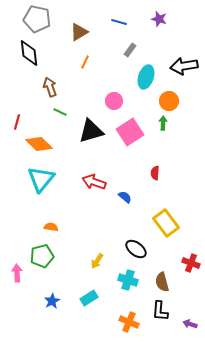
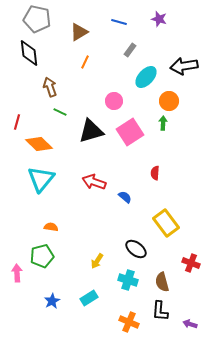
cyan ellipse: rotated 25 degrees clockwise
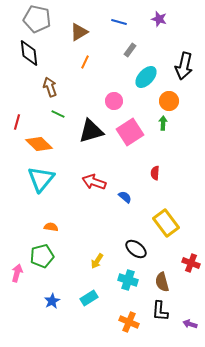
black arrow: rotated 68 degrees counterclockwise
green line: moved 2 px left, 2 px down
pink arrow: rotated 18 degrees clockwise
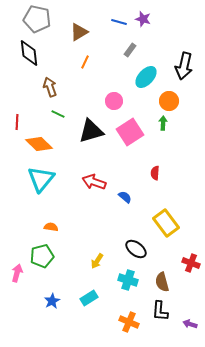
purple star: moved 16 px left
red line: rotated 14 degrees counterclockwise
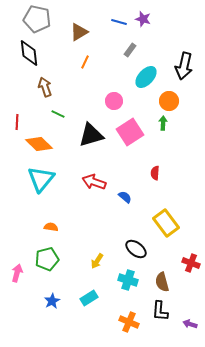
brown arrow: moved 5 px left
black triangle: moved 4 px down
green pentagon: moved 5 px right, 3 px down
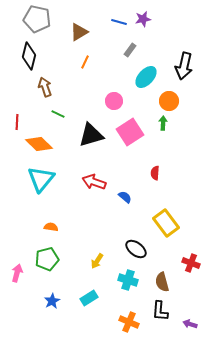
purple star: rotated 28 degrees counterclockwise
black diamond: moved 3 px down; rotated 20 degrees clockwise
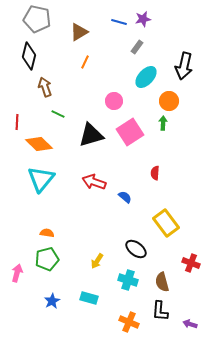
gray rectangle: moved 7 px right, 3 px up
orange semicircle: moved 4 px left, 6 px down
cyan rectangle: rotated 48 degrees clockwise
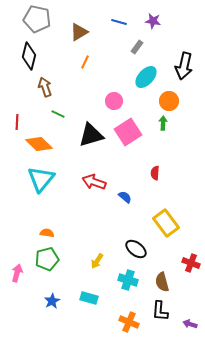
purple star: moved 10 px right, 2 px down; rotated 21 degrees clockwise
pink square: moved 2 px left
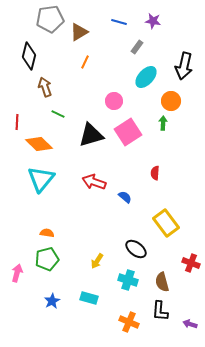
gray pentagon: moved 13 px right; rotated 20 degrees counterclockwise
orange circle: moved 2 px right
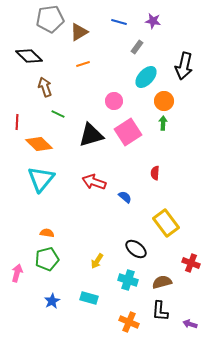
black diamond: rotated 60 degrees counterclockwise
orange line: moved 2 px left, 2 px down; rotated 48 degrees clockwise
orange circle: moved 7 px left
brown semicircle: rotated 90 degrees clockwise
